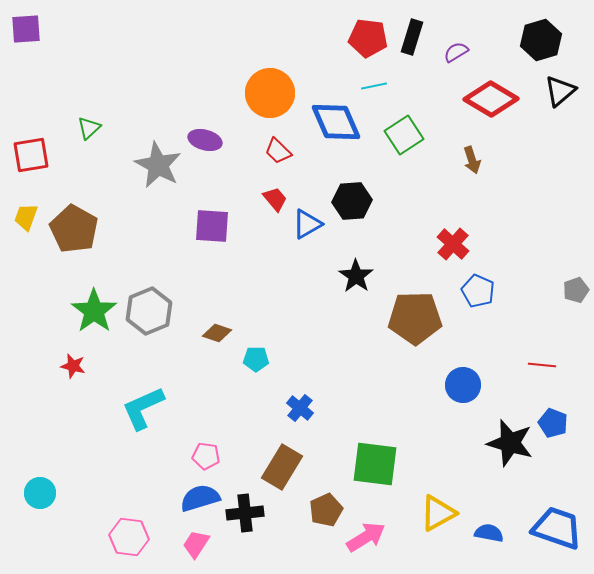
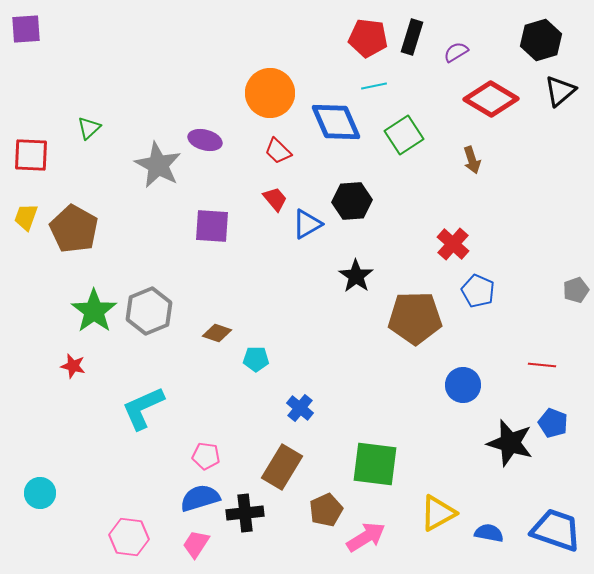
red square at (31, 155): rotated 12 degrees clockwise
blue trapezoid at (557, 528): moved 1 px left, 2 px down
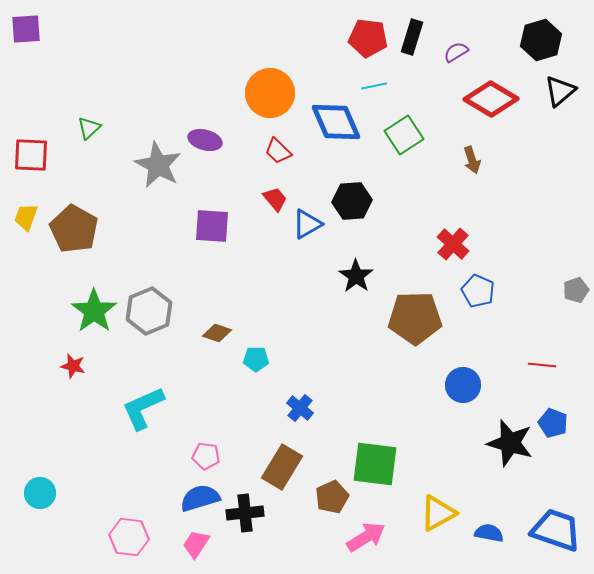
brown pentagon at (326, 510): moved 6 px right, 13 px up
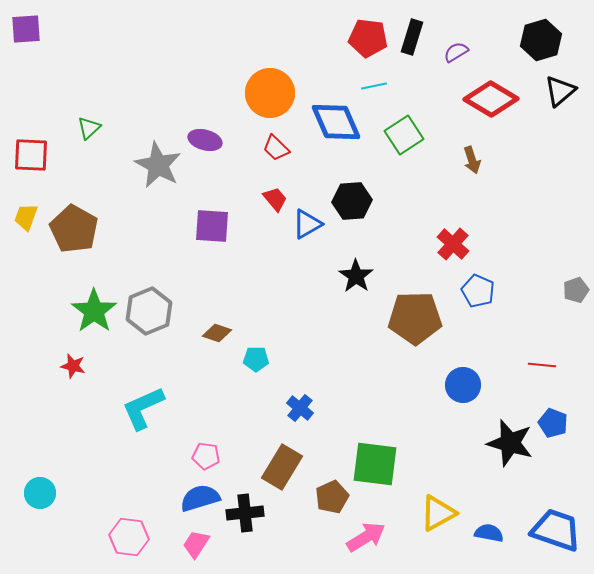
red trapezoid at (278, 151): moved 2 px left, 3 px up
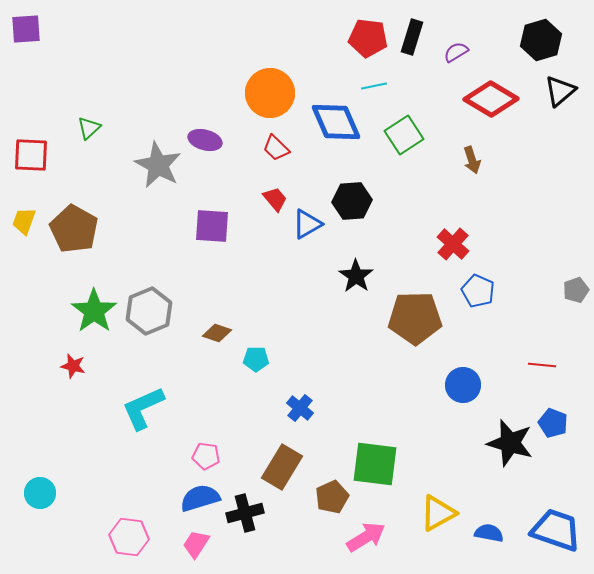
yellow trapezoid at (26, 217): moved 2 px left, 4 px down
black cross at (245, 513): rotated 9 degrees counterclockwise
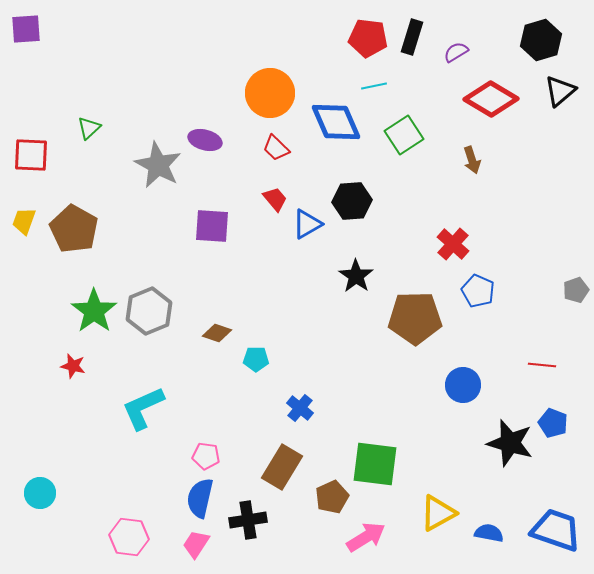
blue semicircle at (200, 498): rotated 60 degrees counterclockwise
black cross at (245, 513): moved 3 px right, 7 px down; rotated 6 degrees clockwise
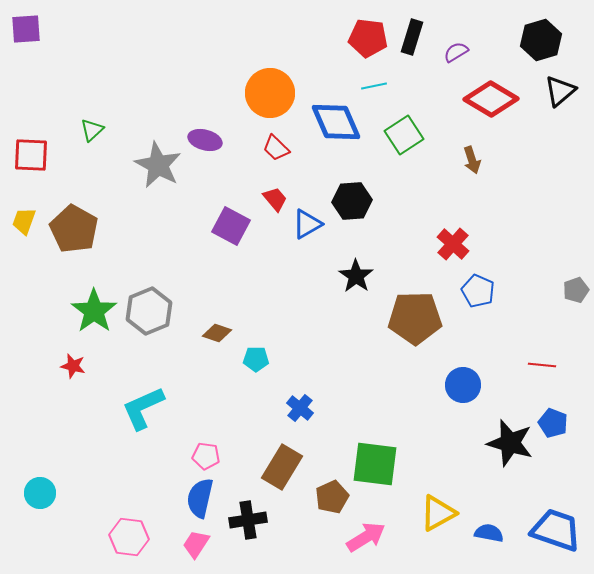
green triangle at (89, 128): moved 3 px right, 2 px down
purple square at (212, 226): moved 19 px right; rotated 24 degrees clockwise
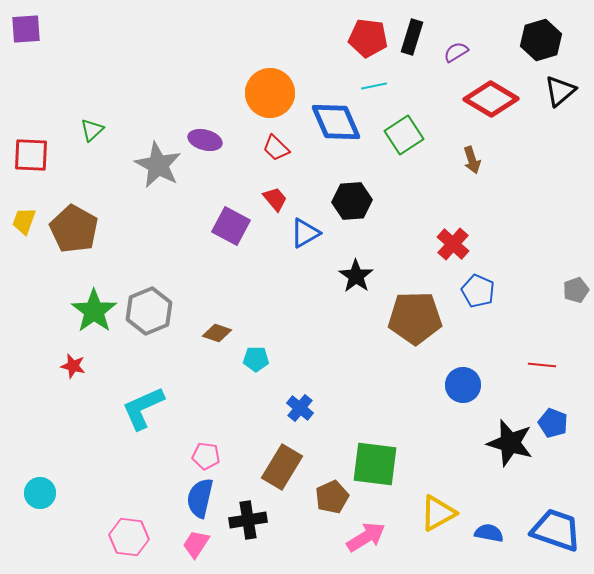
blue triangle at (307, 224): moved 2 px left, 9 px down
